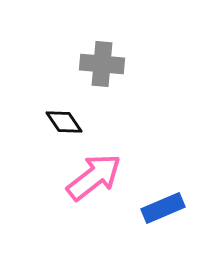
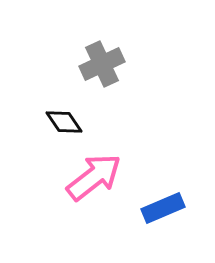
gray cross: rotated 30 degrees counterclockwise
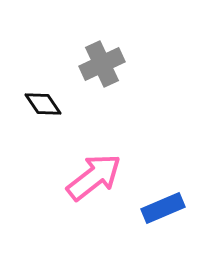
black diamond: moved 21 px left, 18 px up
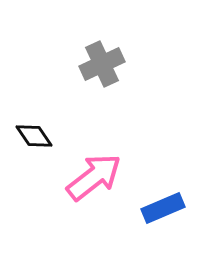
black diamond: moved 9 px left, 32 px down
